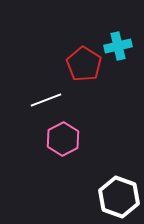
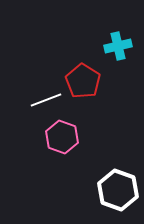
red pentagon: moved 1 px left, 17 px down
pink hexagon: moved 1 px left, 2 px up; rotated 12 degrees counterclockwise
white hexagon: moved 1 px left, 7 px up
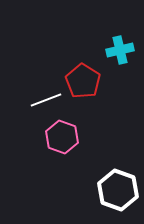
cyan cross: moved 2 px right, 4 px down
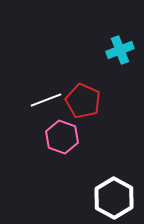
cyan cross: rotated 8 degrees counterclockwise
red pentagon: moved 20 px down; rotated 8 degrees counterclockwise
white hexagon: moved 4 px left, 8 px down; rotated 9 degrees clockwise
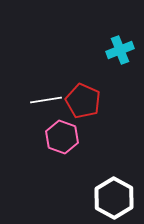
white line: rotated 12 degrees clockwise
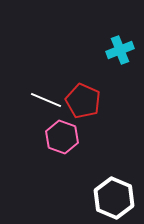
white line: rotated 32 degrees clockwise
white hexagon: rotated 6 degrees counterclockwise
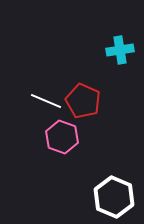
cyan cross: rotated 12 degrees clockwise
white line: moved 1 px down
white hexagon: moved 1 px up
